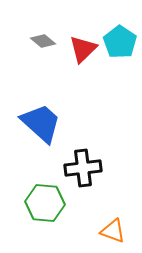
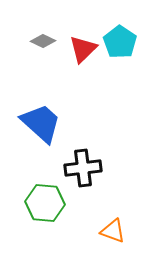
gray diamond: rotated 15 degrees counterclockwise
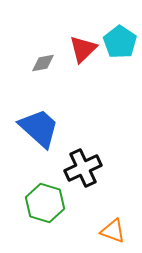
gray diamond: moved 22 px down; rotated 35 degrees counterclockwise
blue trapezoid: moved 2 px left, 5 px down
black cross: rotated 18 degrees counterclockwise
green hexagon: rotated 12 degrees clockwise
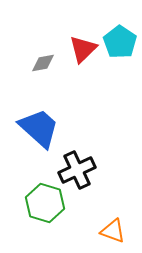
black cross: moved 6 px left, 2 px down
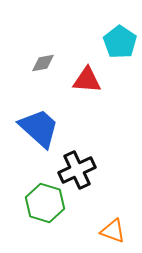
red triangle: moved 4 px right, 31 px down; rotated 48 degrees clockwise
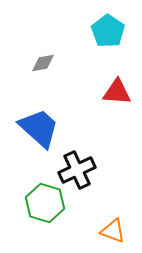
cyan pentagon: moved 12 px left, 11 px up
red triangle: moved 30 px right, 12 px down
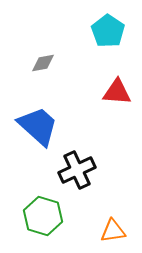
blue trapezoid: moved 1 px left, 2 px up
green hexagon: moved 2 px left, 13 px down
orange triangle: rotated 28 degrees counterclockwise
